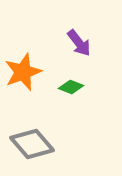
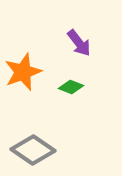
gray diamond: moved 1 px right, 6 px down; rotated 15 degrees counterclockwise
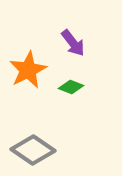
purple arrow: moved 6 px left
orange star: moved 5 px right, 2 px up; rotated 6 degrees counterclockwise
